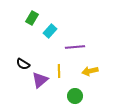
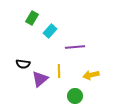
black semicircle: rotated 24 degrees counterclockwise
yellow arrow: moved 1 px right, 4 px down
purple triangle: moved 1 px up
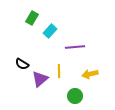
black semicircle: moved 1 px left; rotated 24 degrees clockwise
yellow arrow: moved 1 px left, 1 px up
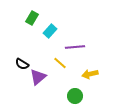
yellow line: moved 1 px right, 8 px up; rotated 48 degrees counterclockwise
purple triangle: moved 2 px left, 2 px up
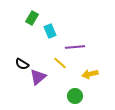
cyan rectangle: rotated 64 degrees counterclockwise
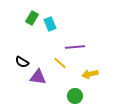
cyan rectangle: moved 7 px up
black semicircle: moved 2 px up
purple triangle: rotated 48 degrees clockwise
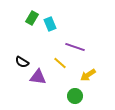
purple line: rotated 24 degrees clockwise
yellow arrow: moved 2 px left, 1 px down; rotated 21 degrees counterclockwise
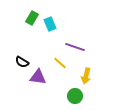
yellow arrow: moved 2 px left, 1 px down; rotated 42 degrees counterclockwise
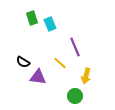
green rectangle: rotated 48 degrees counterclockwise
purple line: rotated 48 degrees clockwise
black semicircle: moved 1 px right
